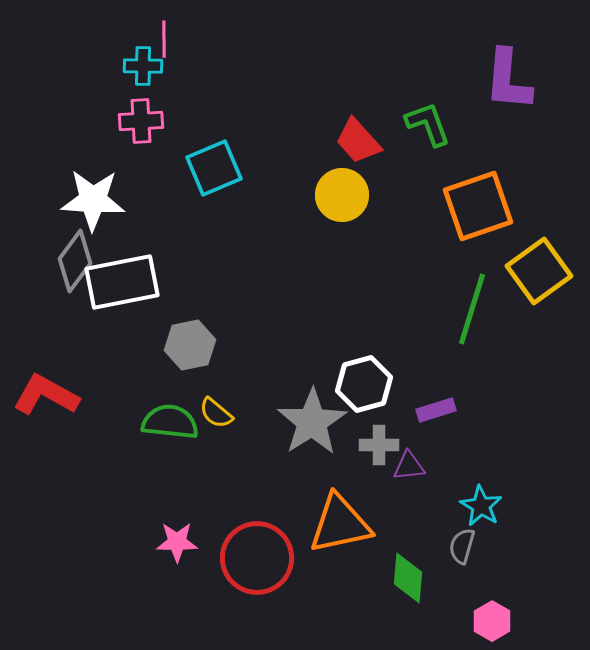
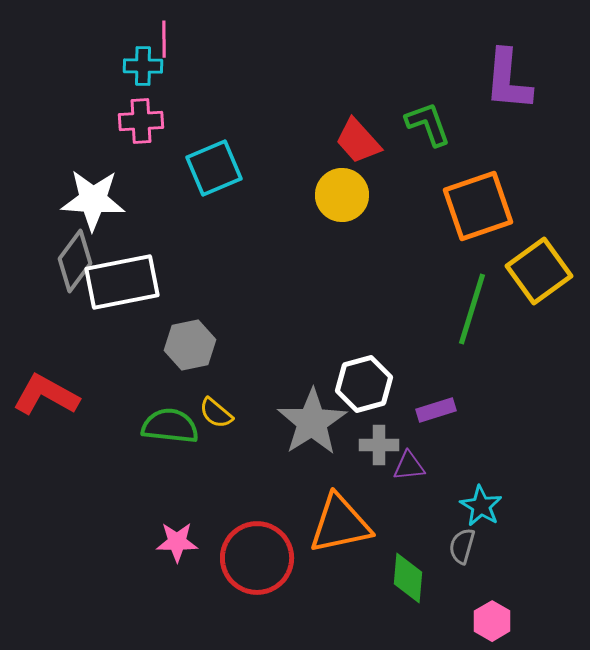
green semicircle: moved 4 px down
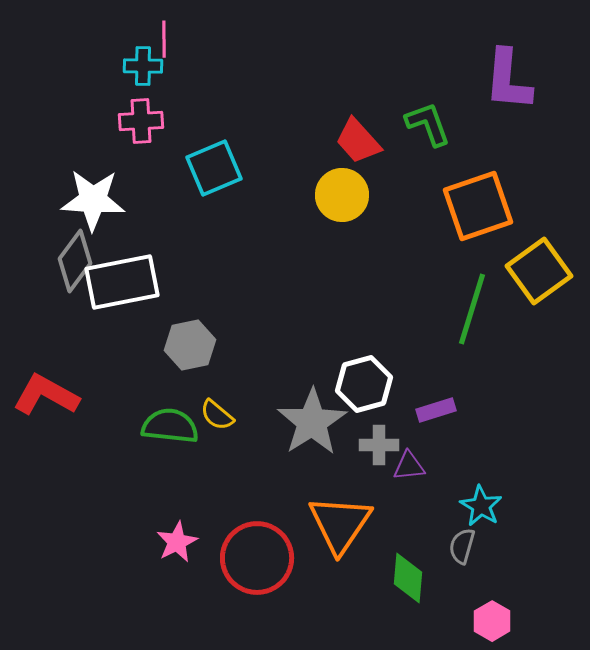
yellow semicircle: moved 1 px right, 2 px down
orange triangle: rotated 44 degrees counterclockwise
pink star: rotated 27 degrees counterclockwise
